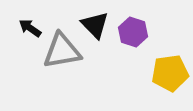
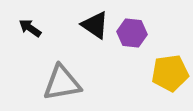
black triangle: rotated 12 degrees counterclockwise
purple hexagon: moved 1 px left, 1 px down; rotated 12 degrees counterclockwise
gray triangle: moved 32 px down
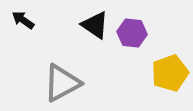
black arrow: moved 7 px left, 8 px up
yellow pentagon: rotated 12 degrees counterclockwise
gray triangle: rotated 18 degrees counterclockwise
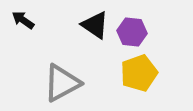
purple hexagon: moved 1 px up
yellow pentagon: moved 31 px left
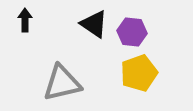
black arrow: moved 2 px right; rotated 55 degrees clockwise
black triangle: moved 1 px left, 1 px up
gray triangle: rotated 15 degrees clockwise
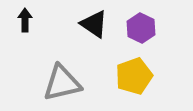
purple hexagon: moved 9 px right, 4 px up; rotated 20 degrees clockwise
yellow pentagon: moved 5 px left, 3 px down
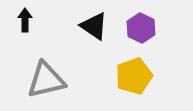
black triangle: moved 2 px down
gray triangle: moved 16 px left, 3 px up
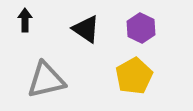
black triangle: moved 8 px left, 3 px down
yellow pentagon: rotated 9 degrees counterclockwise
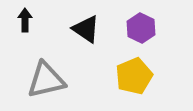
yellow pentagon: rotated 6 degrees clockwise
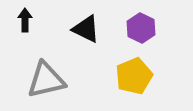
black triangle: rotated 8 degrees counterclockwise
